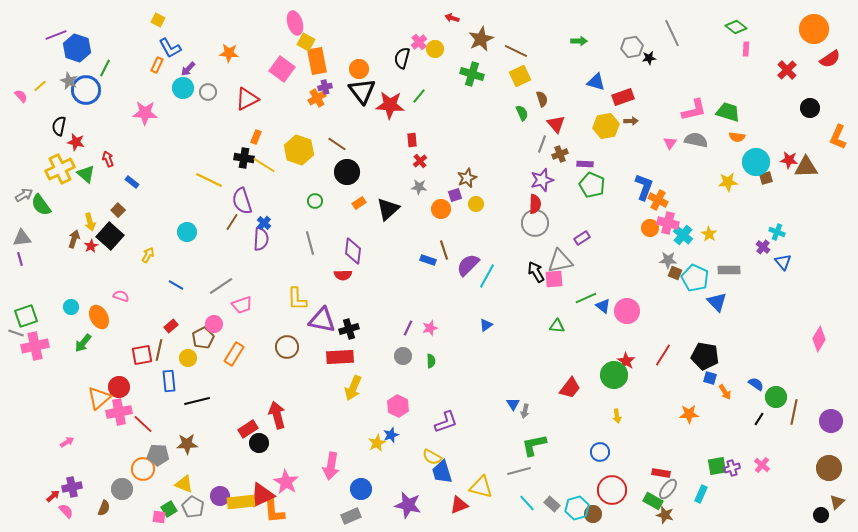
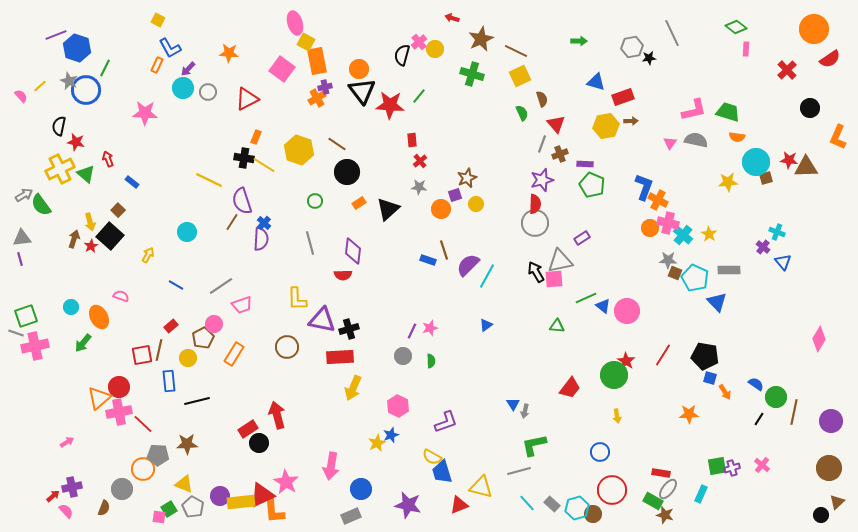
black semicircle at (402, 58): moved 3 px up
purple line at (408, 328): moved 4 px right, 3 px down
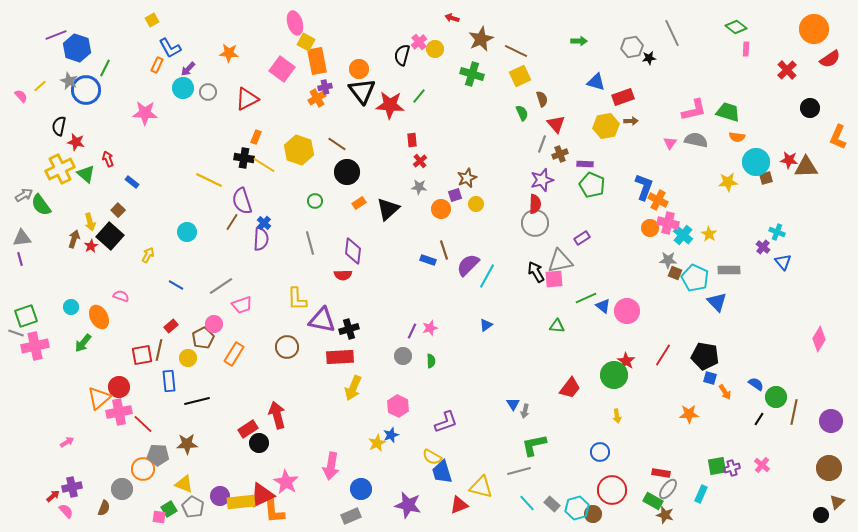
yellow square at (158, 20): moved 6 px left; rotated 32 degrees clockwise
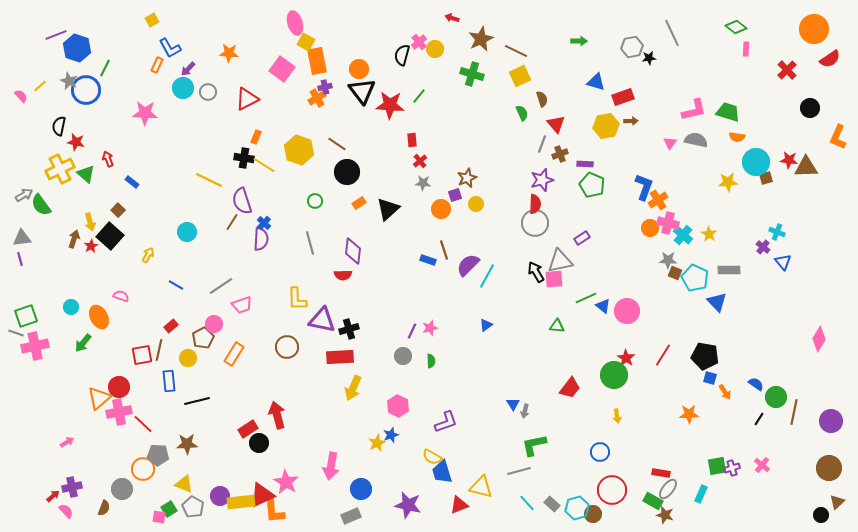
gray star at (419, 187): moved 4 px right, 4 px up
orange cross at (658, 200): rotated 30 degrees clockwise
red star at (626, 361): moved 3 px up
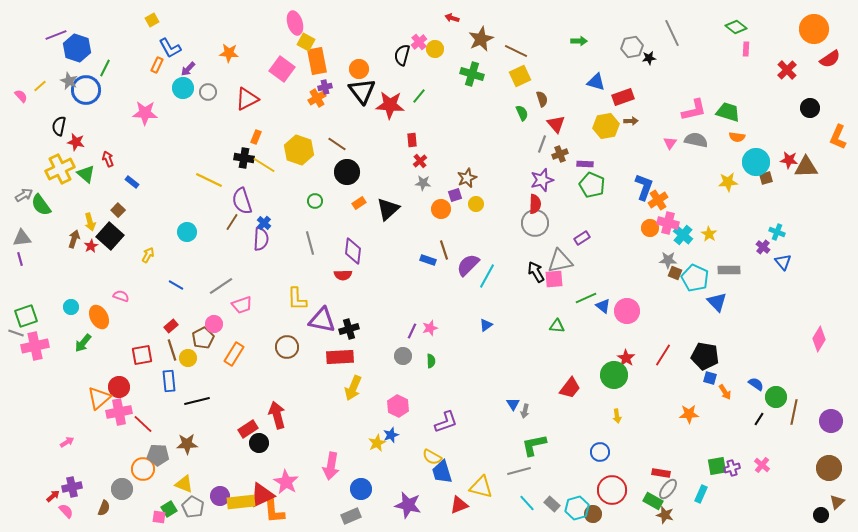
brown line at (159, 350): moved 13 px right; rotated 30 degrees counterclockwise
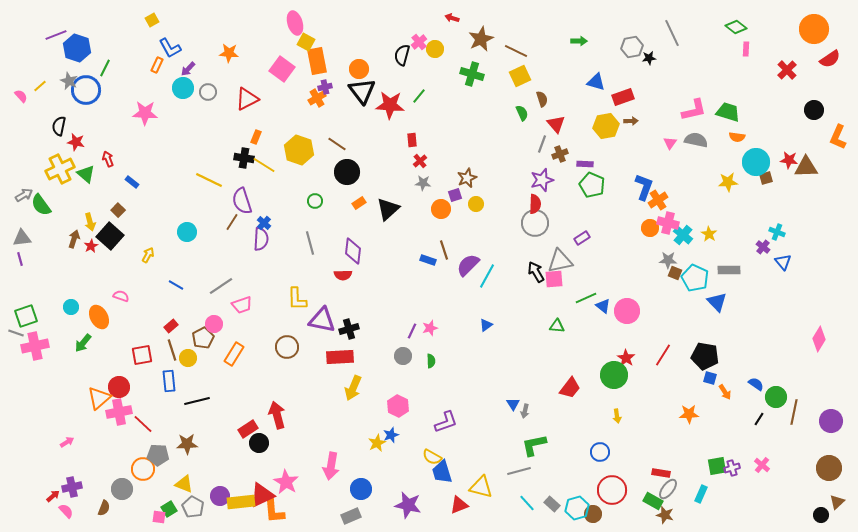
black circle at (810, 108): moved 4 px right, 2 px down
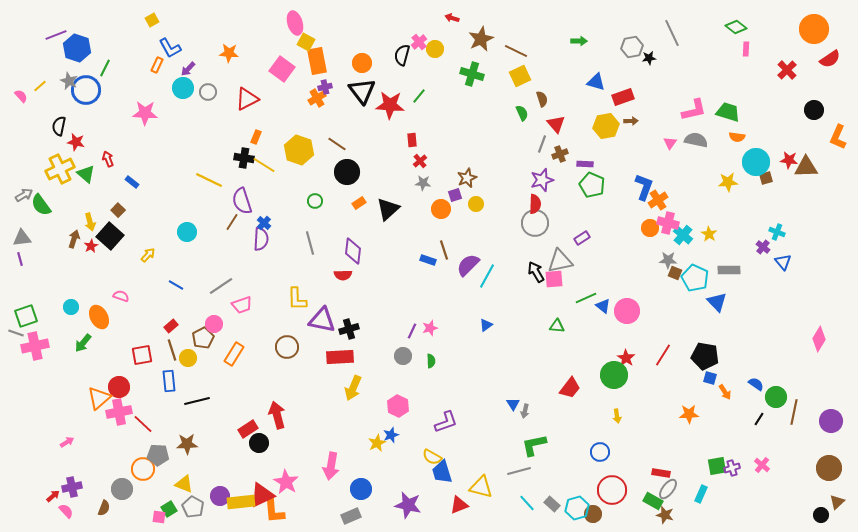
orange circle at (359, 69): moved 3 px right, 6 px up
yellow arrow at (148, 255): rotated 14 degrees clockwise
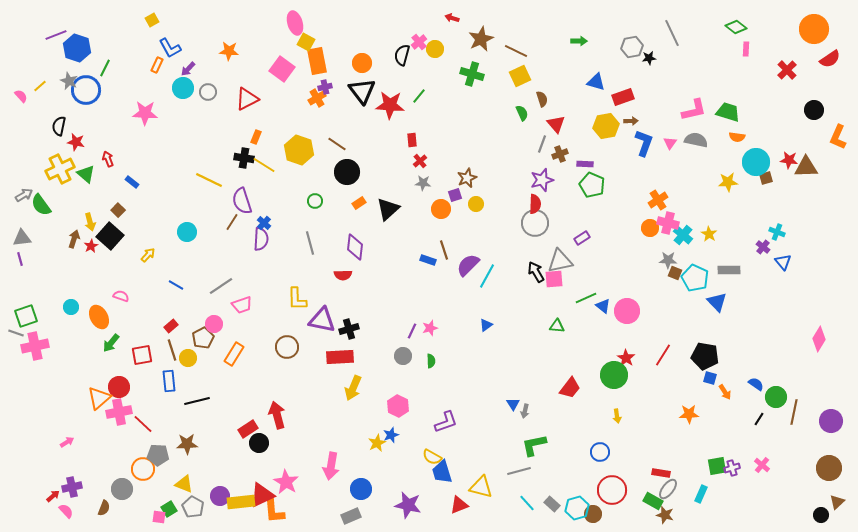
orange star at (229, 53): moved 2 px up
blue L-shape at (644, 187): moved 44 px up
purple diamond at (353, 251): moved 2 px right, 4 px up
green arrow at (83, 343): moved 28 px right
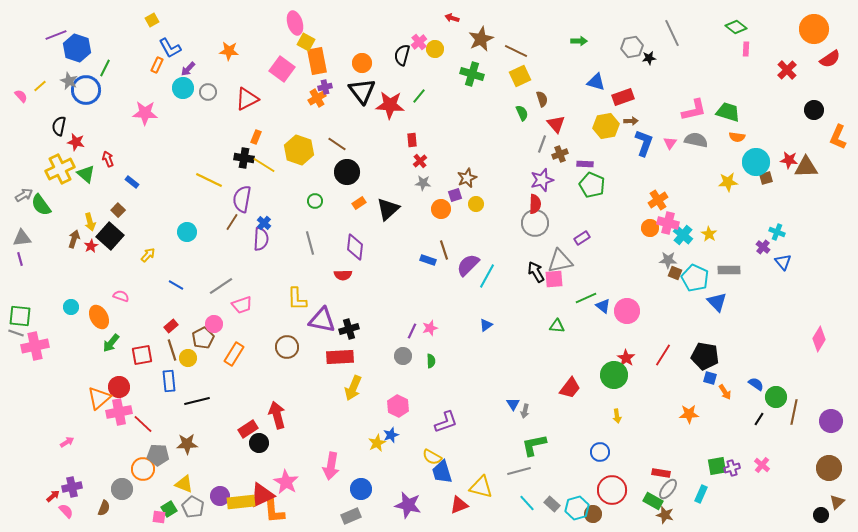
purple semicircle at (242, 201): moved 2 px up; rotated 28 degrees clockwise
green square at (26, 316): moved 6 px left; rotated 25 degrees clockwise
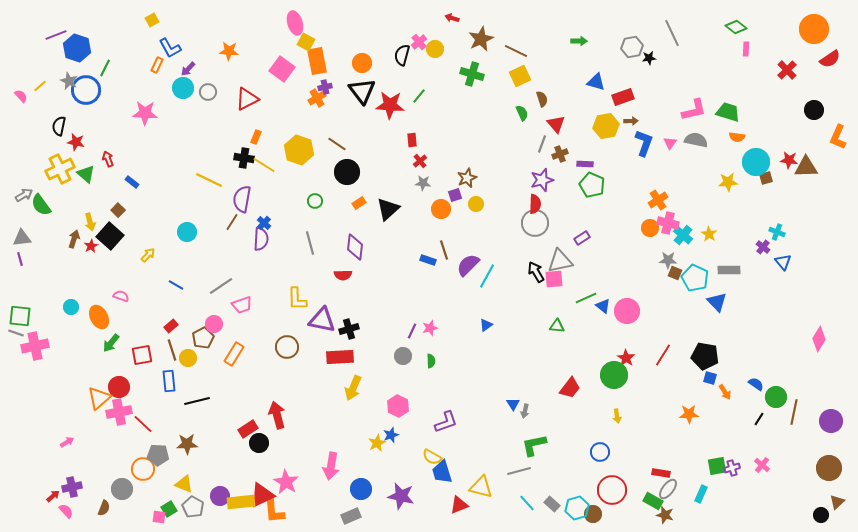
purple star at (408, 505): moved 7 px left, 9 px up
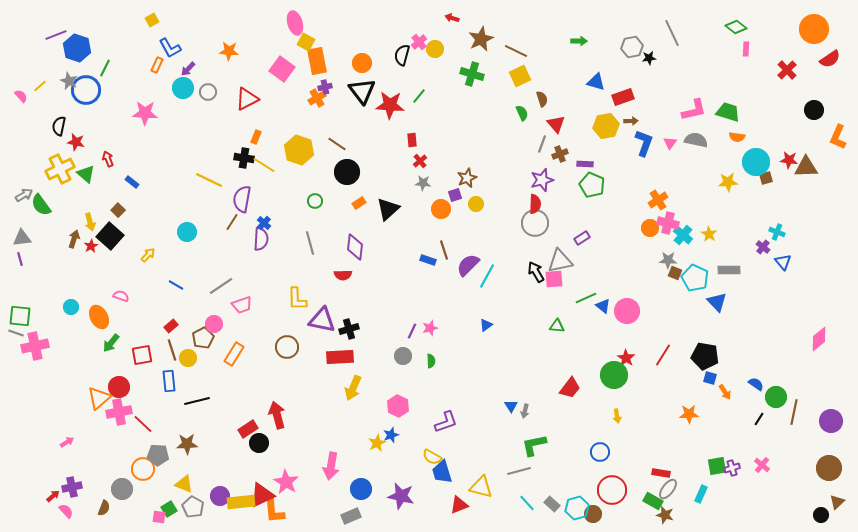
pink diamond at (819, 339): rotated 20 degrees clockwise
blue triangle at (513, 404): moved 2 px left, 2 px down
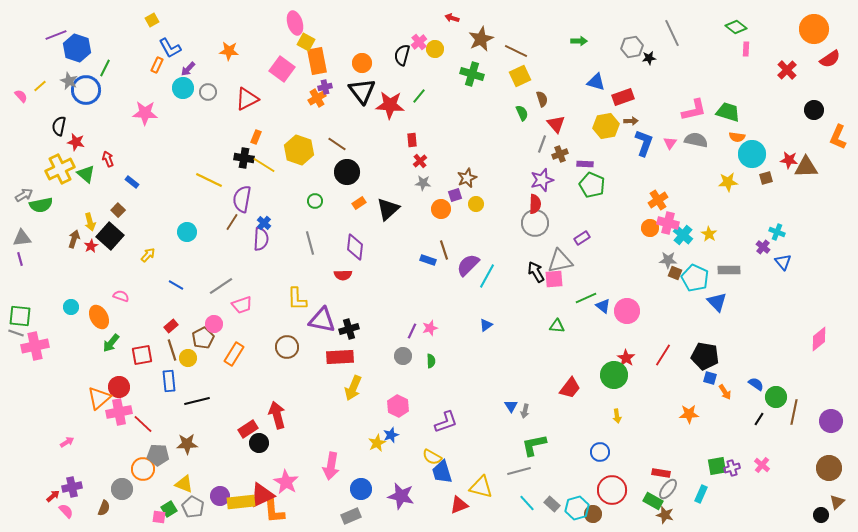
cyan circle at (756, 162): moved 4 px left, 8 px up
green semicircle at (41, 205): rotated 65 degrees counterclockwise
